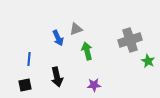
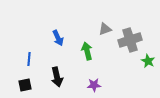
gray triangle: moved 29 px right
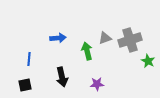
gray triangle: moved 9 px down
blue arrow: rotated 70 degrees counterclockwise
black arrow: moved 5 px right
purple star: moved 3 px right, 1 px up
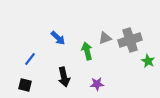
blue arrow: rotated 49 degrees clockwise
blue line: moved 1 px right; rotated 32 degrees clockwise
black arrow: moved 2 px right
black square: rotated 24 degrees clockwise
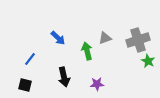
gray cross: moved 8 px right
